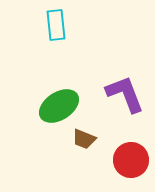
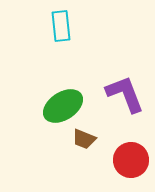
cyan rectangle: moved 5 px right, 1 px down
green ellipse: moved 4 px right
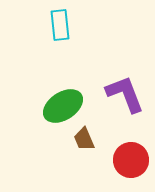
cyan rectangle: moved 1 px left, 1 px up
brown trapezoid: rotated 45 degrees clockwise
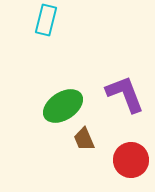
cyan rectangle: moved 14 px left, 5 px up; rotated 20 degrees clockwise
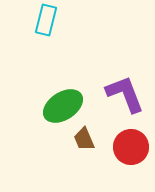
red circle: moved 13 px up
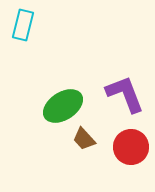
cyan rectangle: moved 23 px left, 5 px down
brown trapezoid: rotated 20 degrees counterclockwise
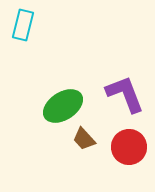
red circle: moved 2 px left
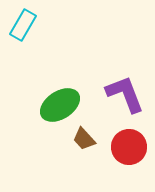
cyan rectangle: rotated 16 degrees clockwise
green ellipse: moved 3 px left, 1 px up
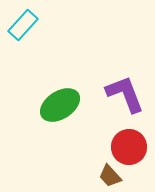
cyan rectangle: rotated 12 degrees clockwise
brown trapezoid: moved 26 px right, 37 px down
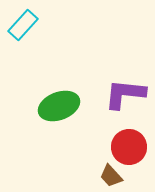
purple L-shape: rotated 63 degrees counterclockwise
green ellipse: moved 1 px left, 1 px down; rotated 12 degrees clockwise
brown trapezoid: moved 1 px right
